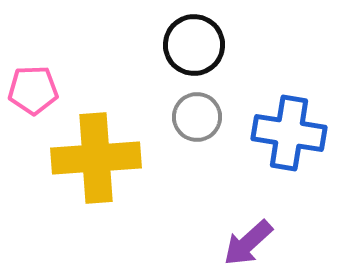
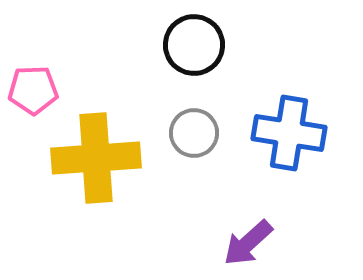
gray circle: moved 3 px left, 16 px down
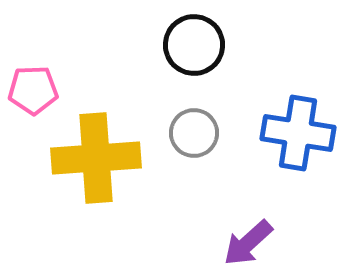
blue cross: moved 9 px right
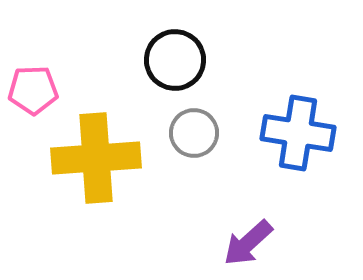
black circle: moved 19 px left, 15 px down
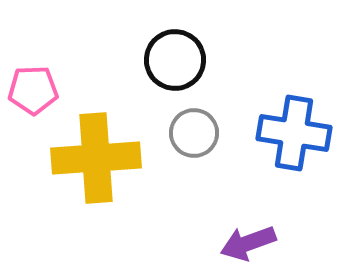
blue cross: moved 4 px left
purple arrow: rotated 22 degrees clockwise
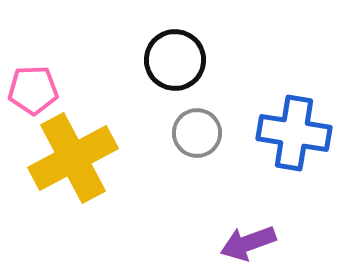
gray circle: moved 3 px right
yellow cross: moved 23 px left; rotated 24 degrees counterclockwise
